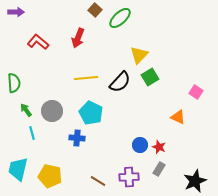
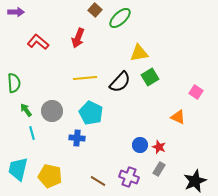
yellow triangle: moved 2 px up; rotated 36 degrees clockwise
yellow line: moved 1 px left
purple cross: rotated 24 degrees clockwise
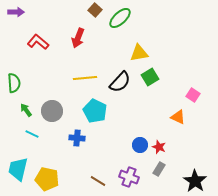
pink square: moved 3 px left, 3 px down
cyan pentagon: moved 4 px right, 2 px up
cyan line: moved 1 px down; rotated 48 degrees counterclockwise
yellow pentagon: moved 3 px left, 3 px down
black star: rotated 15 degrees counterclockwise
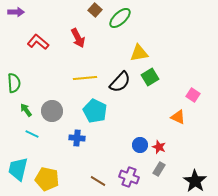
red arrow: rotated 48 degrees counterclockwise
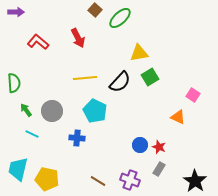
purple cross: moved 1 px right, 3 px down
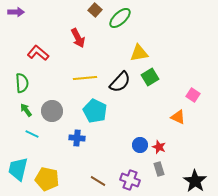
red L-shape: moved 11 px down
green semicircle: moved 8 px right
gray rectangle: rotated 48 degrees counterclockwise
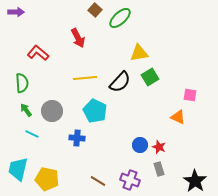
pink square: moved 3 px left; rotated 24 degrees counterclockwise
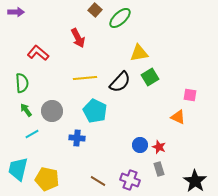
cyan line: rotated 56 degrees counterclockwise
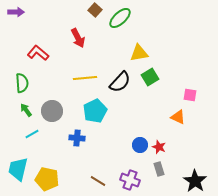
cyan pentagon: rotated 20 degrees clockwise
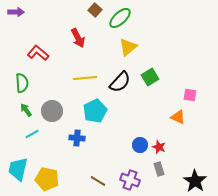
yellow triangle: moved 11 px left, 6 px up; rotated 30 degrees counterclockwise
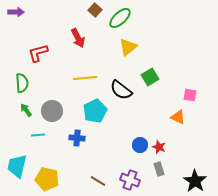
red L-shape: rotated 55 degrees counterclockwise
black semicircle: moved 1 px right, 8 px down; rotated 85 degrees clockwise
cyan line: moved 6 px right, 1 px down; rotated 24 degrees clockwise
cyan trapezoid: moved 1 px left, 3 px up
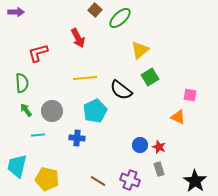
yellow triangle: moved 12 px right, 3 px down
